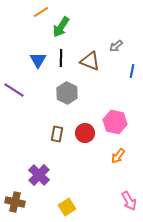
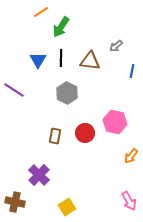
brown triangle: rotated 15 degrees counterclockwise
brown rectangle: moved 2 px left, 2 px down
orange arrow: moved 13 px right
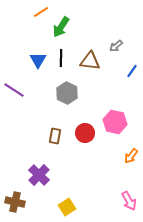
blue line: rotated 24 degrees clockwise
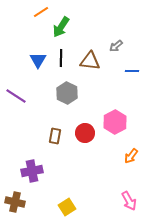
blue line: rotated 56 degrees clockwise
purple line: moved 2 px right, 6 px down
pink hexagon: rotated 20 degrees clockwise
purple cross: moved 7 px left, 4 px up; rotated 35 degrees clockwise
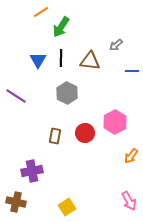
gray arrow: moved 1 px up
brown cross: moved 1 px right
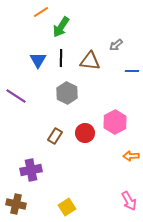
brown rectangle: rotated 21 degrees clockwise
orange arrow: rotated 49 degrees clockwise
purple cross: moved 1 px left, 1 px up
brown cross: moved 2 px down
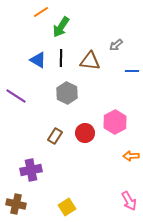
blue triangle: rotated 30 degrees counterclockwise
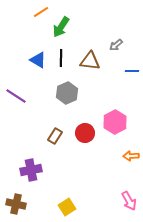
gray hexagon: rotated 10 degrees clockwise
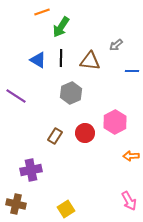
orange line: moved 1 px right; rotated 14 degrees clockwise
gray hexagon: moved 4 px right
yellow square: moved 1 px left, 2 px down
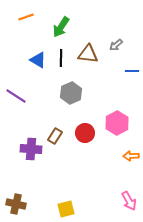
orange line: moved 16 px left, 5 px down
brown triangle: moved 2 px left, 7 px up
pink hexagon: moved 2 px right, 1 px down
purple cross: moved 21 px up; rotated 15 degrees clockwise
yellow square: rotated 18 degrees clockwise
